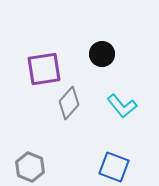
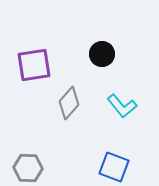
purple square: moved 10 px left, 4 px up
gray hexagon: moved 2 px left, 1 px down; rotated 20 degrees counterclockwise
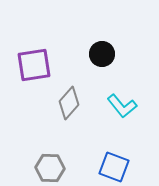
gray hexagon: moved 22 px right
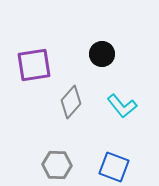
gray diamond: moved 2 px right, 1 px up
gray hexagon: moved 7 px right, 3 px up
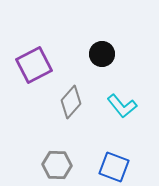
purple square: rotated 18 degrees counterclockwise
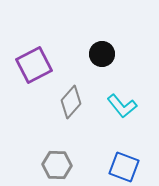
blue square: moved 10 px right
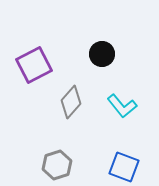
gray hexagon: rotated 20 degrees counterclockwise
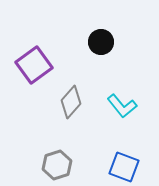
black circle: moved 1 px left, 12 px up
purple square: rotated 9 degrees counterclockwise
